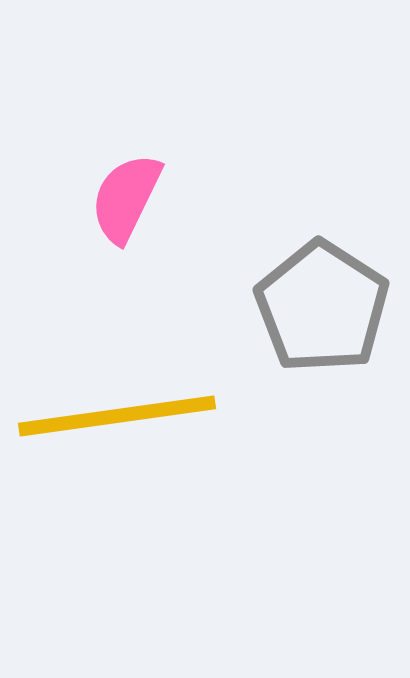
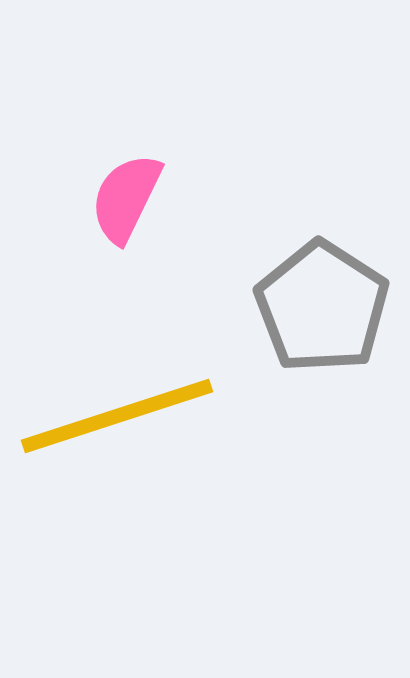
yellow line: rotated 10 degrees counterclockwise
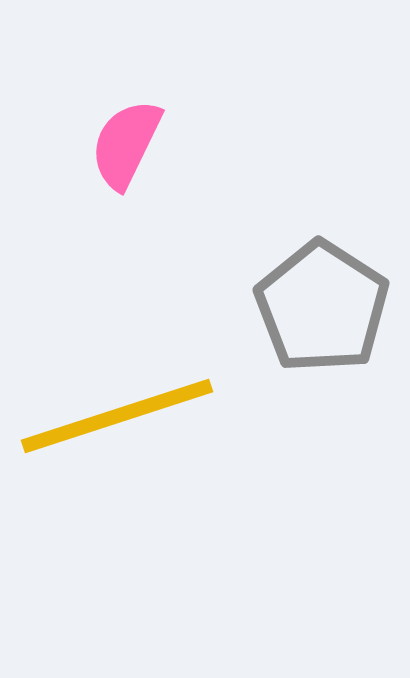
pink semicircle: moved 54 px up
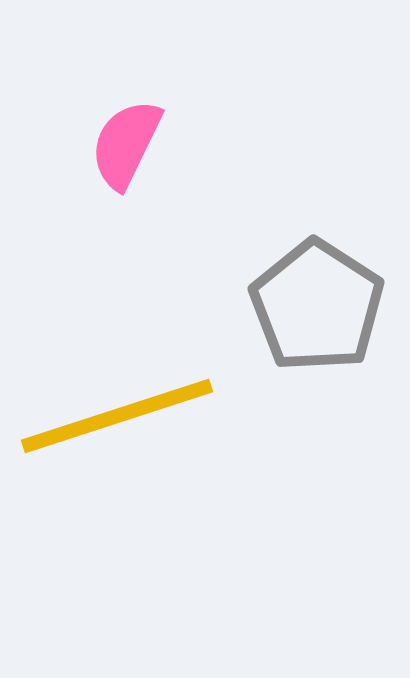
gray pentagon: moved 5 px left, 1 px up
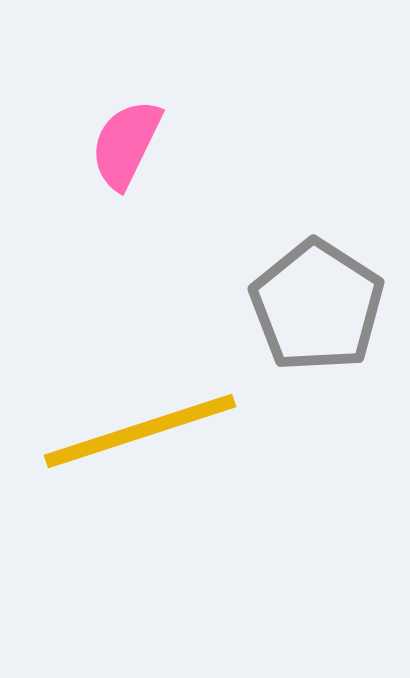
yellow line: moved 23 px right, 15 px down
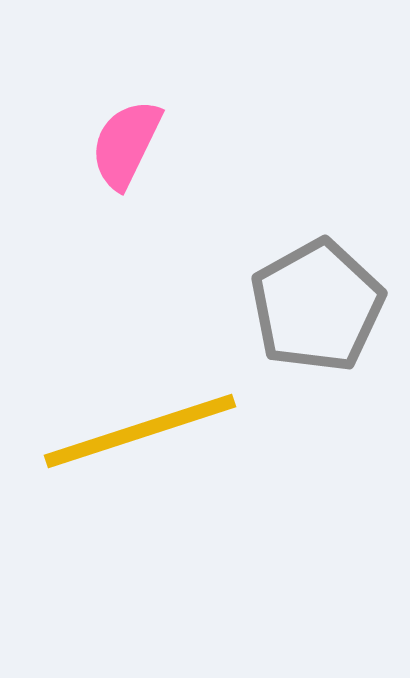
gray pentagon: rotated 10 degrees clockwise
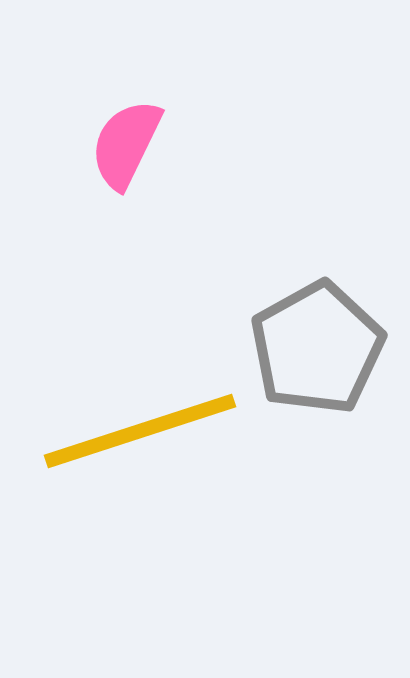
gray pentagon: moved 42 px down
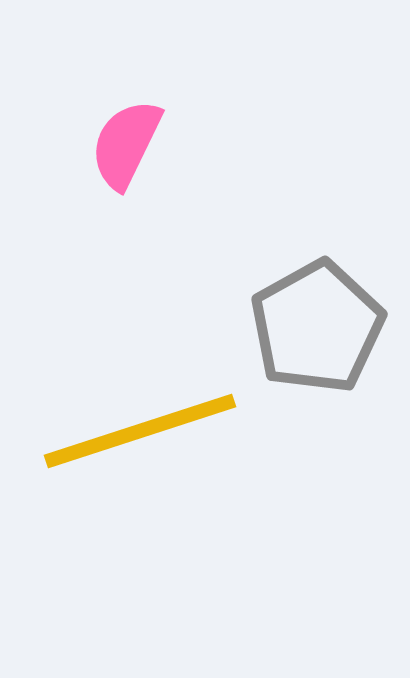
gray pentagon: moved 21 px up
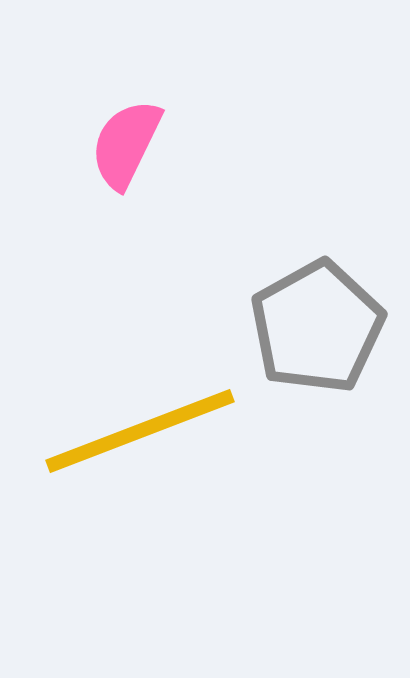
yellow line: rotated 3 degrees counterclockwise
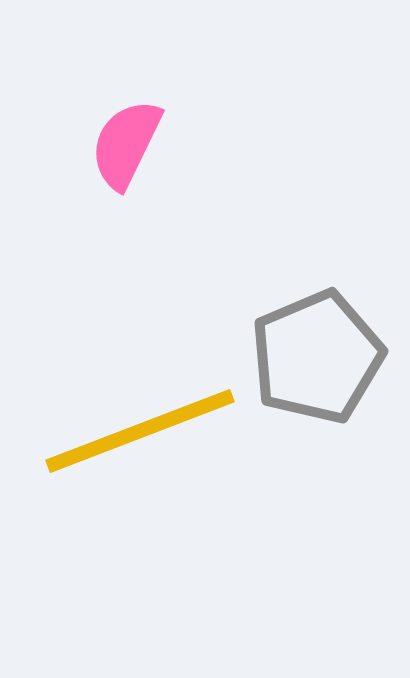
gray pentagon: moved 30 px down; rotated 6 degrees clockwise
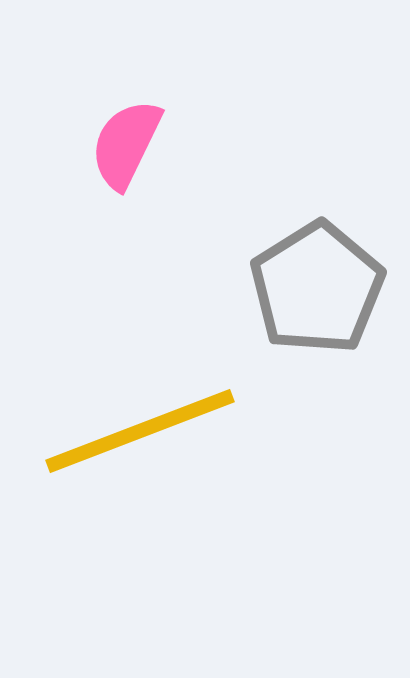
gray pentagon: moved 69 px up; rotated 9 degrees counterclockwise
